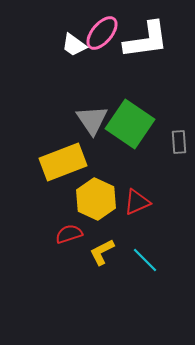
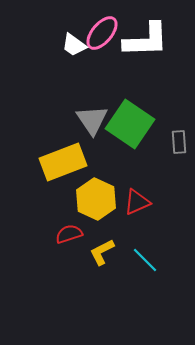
white L-shape: rotated 6 degrees clockwise
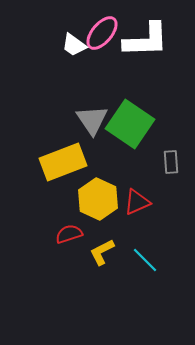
gray rectangle: moved 8 px left, 20 px down
yellow hexagon: moved 2 px right
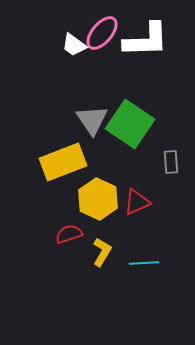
yellow L-shape: rotated 148 degrees clockwise
cyan line: moved 1 px left, 3 px down; rotated 48 degrees counterclockwise
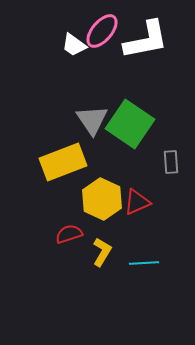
pink ellipse: moved 2 px up
white L-shape: rotated 9 degrees counterclockwise
yellow hexagon: moved 4 px right
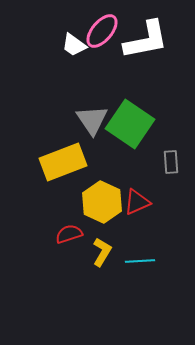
yellow hexagon: moved 3 px down
cyan line: moved 4 px left, 2 px up
